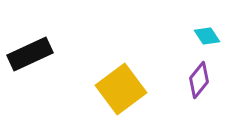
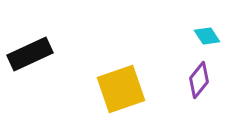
yellow square: rotated 18 degrees clockwise
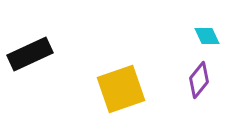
cyan diamond: rotated 8 degrees clockwise
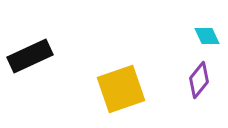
black rectangle: moved 2 px down
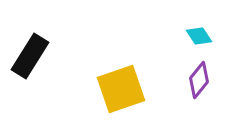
cyan diamond: moved 8 px left; rotated 8 degrees counterclockwise
black rectangle: rotated 33 degrees counterclockwise
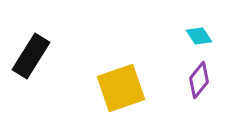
black rectangle: moved 1 px right
yellow square: moved 1 px up
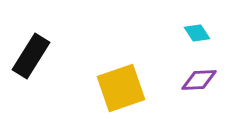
cyan diamond: moved 2 px left, 3 px up
purple diamond: rotated 48 degrees clockwise
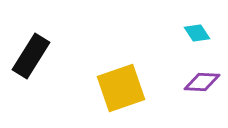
purple diamond: moved 3 px right, 2 px down; rotated 6 degrees clockwise
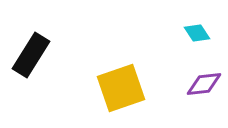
black rectangle: moved 1 px up
purple diamond: moved 2 px right, 2 px down; rotated 9 degrees counterclockwise
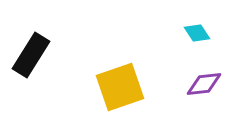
yellow square: moved 1 px left, 1 px up
